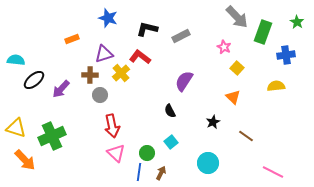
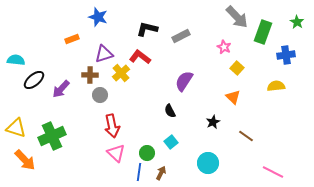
blue star: moved 10 px left, 1 px up
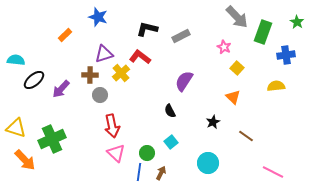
orange rectangle: moved 7 px left, 4 px up; rotated 24 degrees counterclockwise
green cross: moved 3 px down
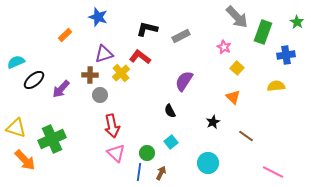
cyan semicircle: moved 2 px down; rotated 30 degrees counterclockwise
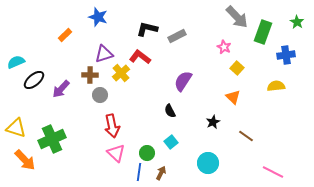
gray rectangle: moved 4 px left
purple semicircle: moved 1 px left
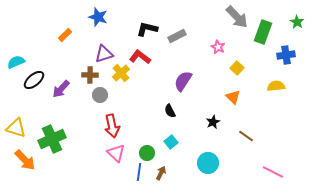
pink star: moved 6 px left
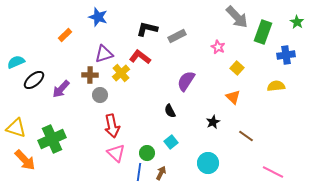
purple semicircle: moved 3 px right
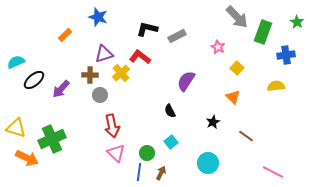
orange arrow: moved 2 px right, 2 px up; rotated 20 degrees counterclockwise
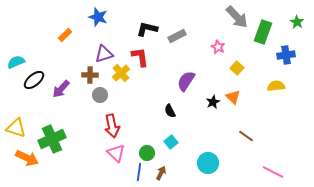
red L-shape: rotated 45 degrees clockwise
black star: moved 20 px up
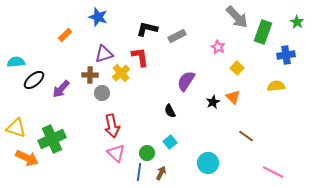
cyan semicircle: rotated 18 degrees clockwise
gray circle: moved 2 px right, 2 px up
cyan square: moved 1 px left
